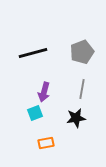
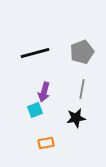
black line: moved 2 px right
cyan square: moved 3 px up
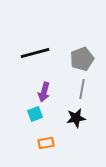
gray pentagon: moved 7 px down
cyan square: moved 4 px down
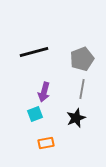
black line: moved 1 px left, 1 px up
black star: rotated 12 degrees counterclockwise
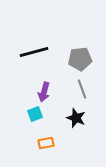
gray pentagon: moved 2 px left; rotated 15 degrees clockwise
gray line: rotated 30 degrees counterclockwise
black star: rotated 30 degrees counterclockwise
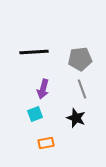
black line: rotated 12 degrees clockwise
purple arrow: moved 1 px left, 3 px up
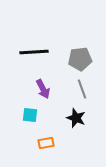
purple arrow: rotated 42 degrees counterclockwise
cyan square: moved 5 px left, 1 px down; rotated 28 degrees clockwise
